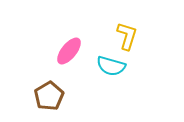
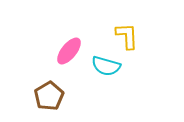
yellow L-shape: rotated 20 degrees counterclockwise
cyan semicircle: moved 5 px left
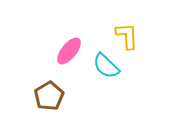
cyan semicircle: rotated 28 degrees clockwise
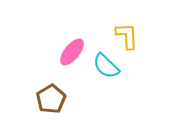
pink ellipse: moved 3 px right, 1 px down
brown pentagon: moved 2 px right, 3 px down
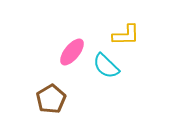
yellow L-shape: moved 1 px left, 1 px up; rotated 92 degrees clockwise
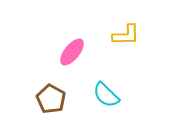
cyan semicircle: moved 29 px down
brown pentagon: rotated 12 degrees counterclockwise
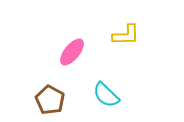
brown pentagon: moved 1 px left, 1 px down
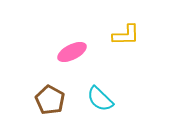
pink ellipse: rotated 24 degrees clockwise
cyan semicircle: moved 6 px left, 4 px down
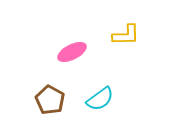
cyan semicircle: rotated 80 degrees counterclockwise
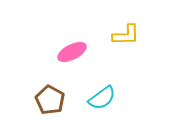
cyan semicircle: moved 2 px right, 1 px up
